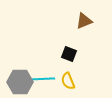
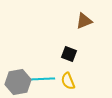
gray hexagon: moved 2 px left; rotated 10 degrees counterclockwise
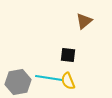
brown triangle: rotated 18 degrees counterclockwise
black square: moved 1 px left, 1 px down; rotated 14 degrees counterclockwise
cyan line: moved 8 px right, 1 px up; rotated 12 degrees clockwise
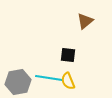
brown triangle: moved 1 px right
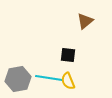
gray hexagon: moved 3 px up
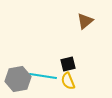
black square: moved 9 px down; rotated 21 degrees counterclockwise
cyan line: moved 6 px left, 2 px up
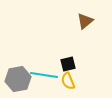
cyan line: moved 1 px right, 1 px up
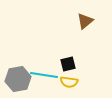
yellow semicircle: moved 1 px right, 1 px down; rotated 60 degrees counterclockwise
